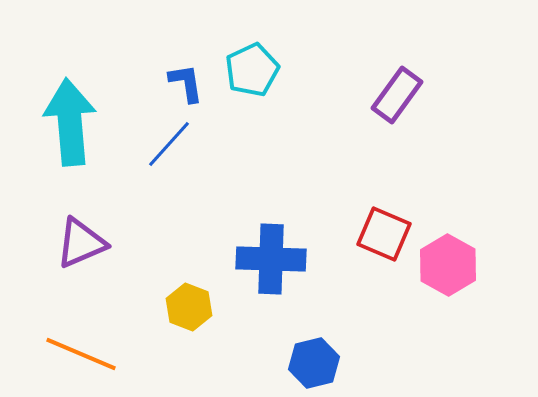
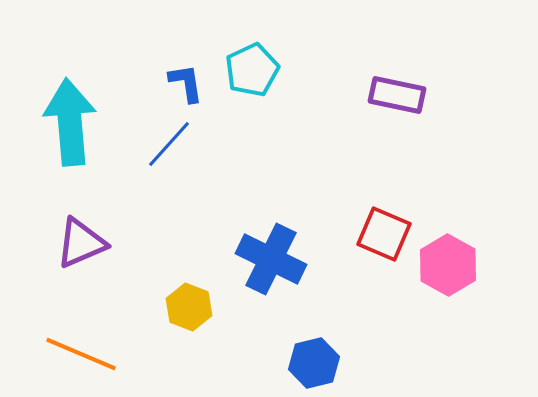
purple rectangle: rotated 66 degrees clockwise
blue cross: rotated 24 degrees clockwise
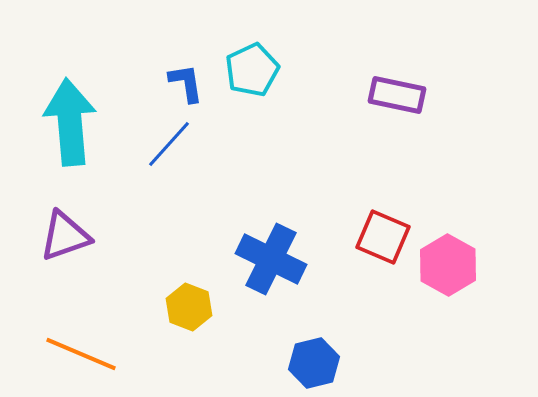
red square: moved 1 px left, 3 px down
purple triangle: moved 16 px left, 7 px up; rotated 4 degrees clockwise
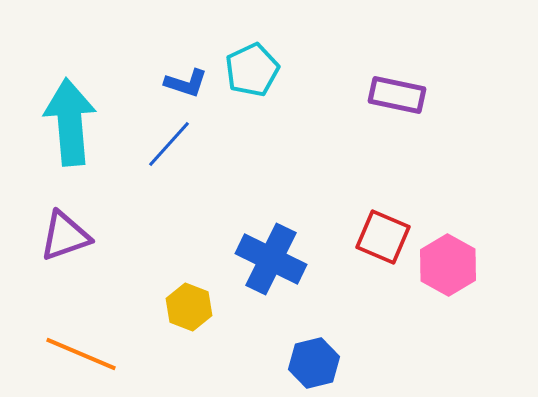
blue L-shape: rotated 117 degrees clockwise
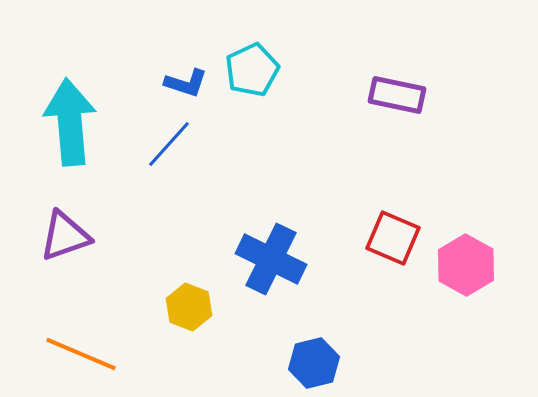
red square: moved 10 px right, 1 px down
pink hexagon: moved 18 px right
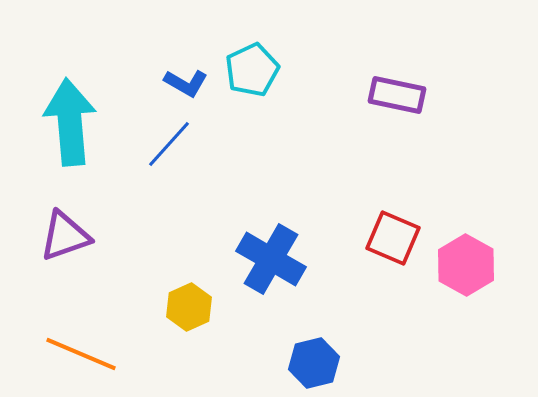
blue L-shape: rotated 12 degrees clockwise
blue cross: rotated 4 degrees clockwise
yellow hexagon: rotated 15 degrees clockwise
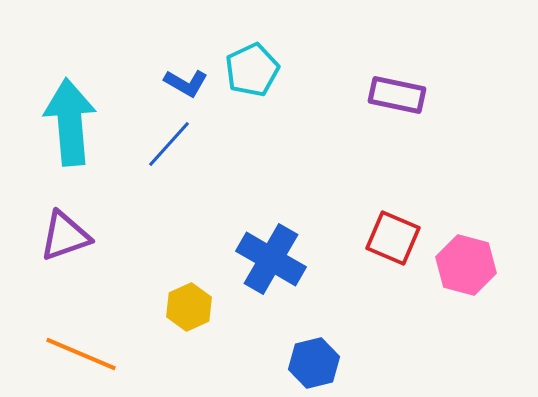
pink hexagon: rotated 14 degrees counterclockwise
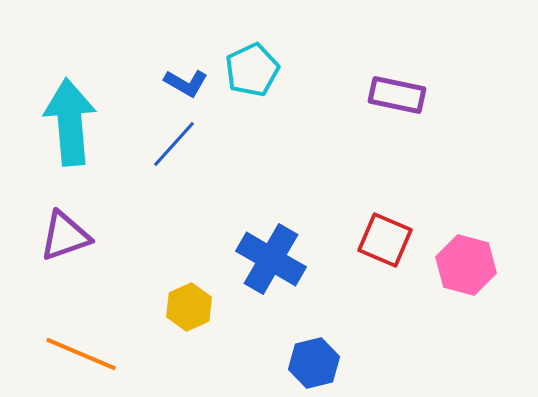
blue line: moved 5 px right
red square: moved 8 px left, 2 px down
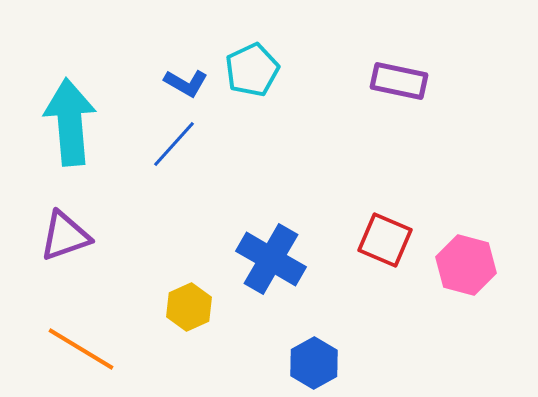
purple rectangle: moved 2 px right, 14 px up
orange line: moved 5 px up; rotated 8 degrees clockwise
blue hexagon: rotated 15 degrees counterclockwise
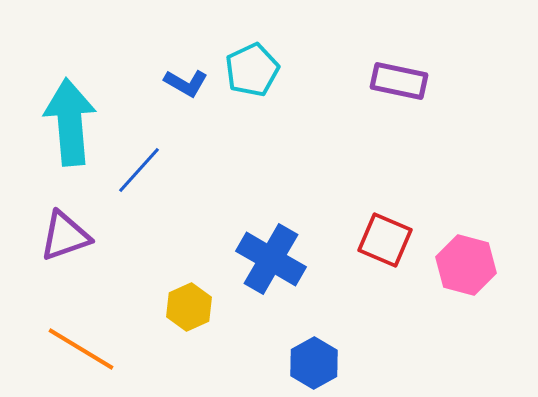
blue line: moved 35 px left, 26 px down
